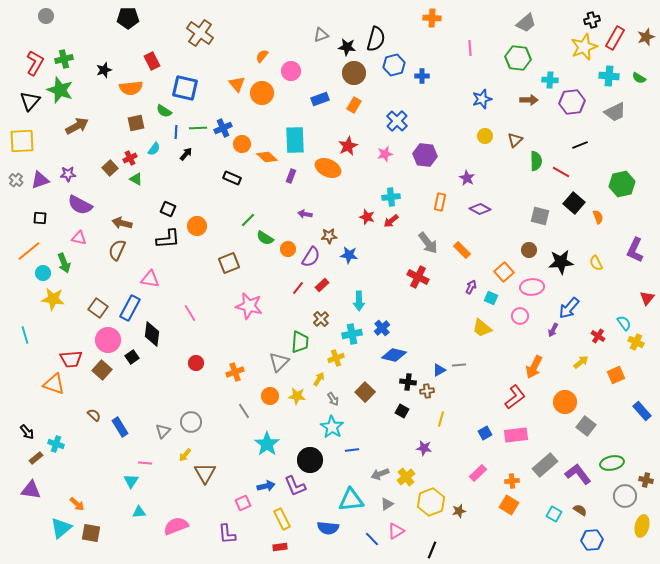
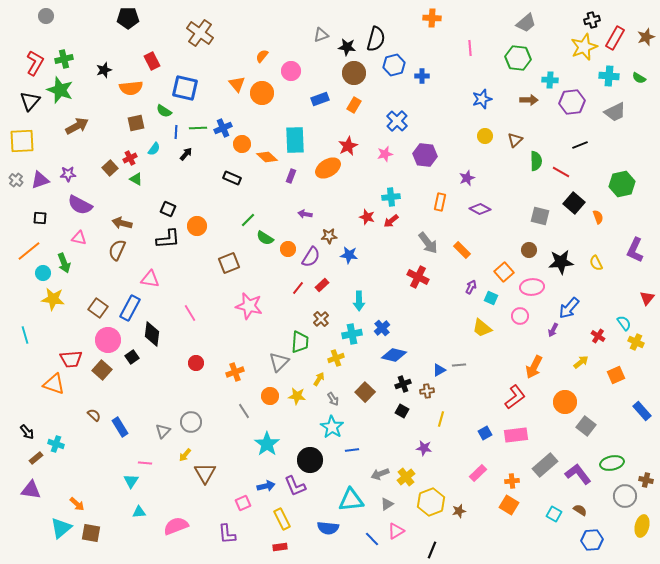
orange ellipse at (328, 168): rotated 55 degrees counterclockwise
purple star at (467, 178): rotated 21 degrees clockwise
black cross at (408, 382): moved 5 px left, 2 px down; rotated 28 degrees counterclockwise
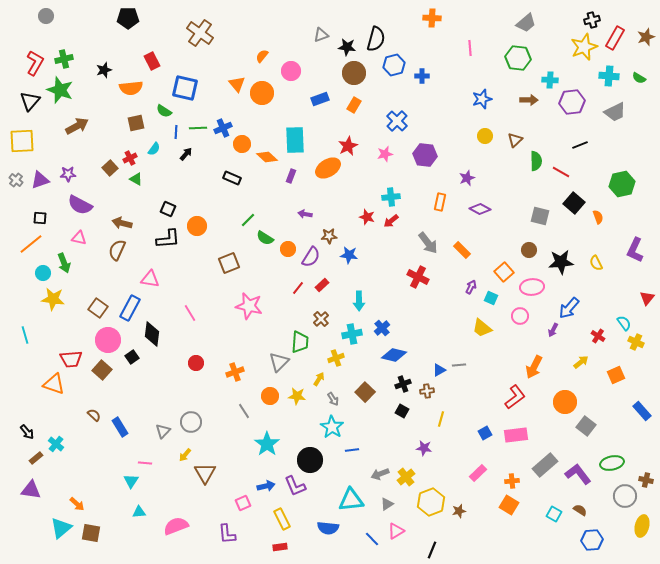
orange line at (29, 251): moved 2 px right, 7 px up
cyan cross at (56, 444): rotated 21 degrees clockwise
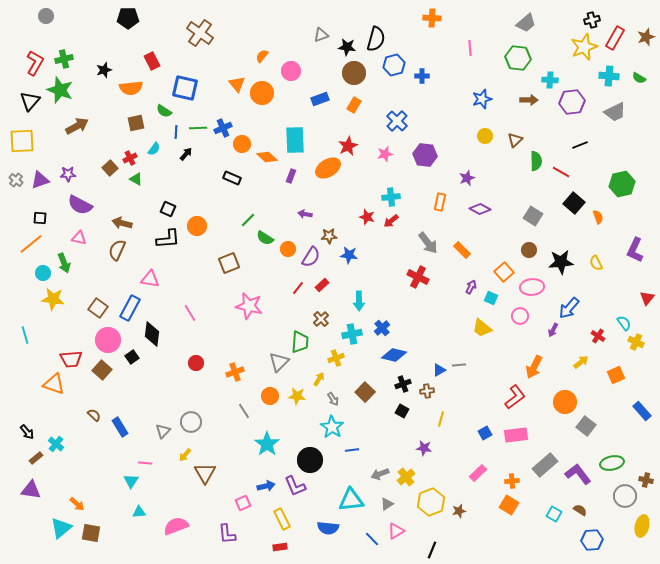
gray square at (540, 216): moved 7 px left; rotated 18 degrees clockwise
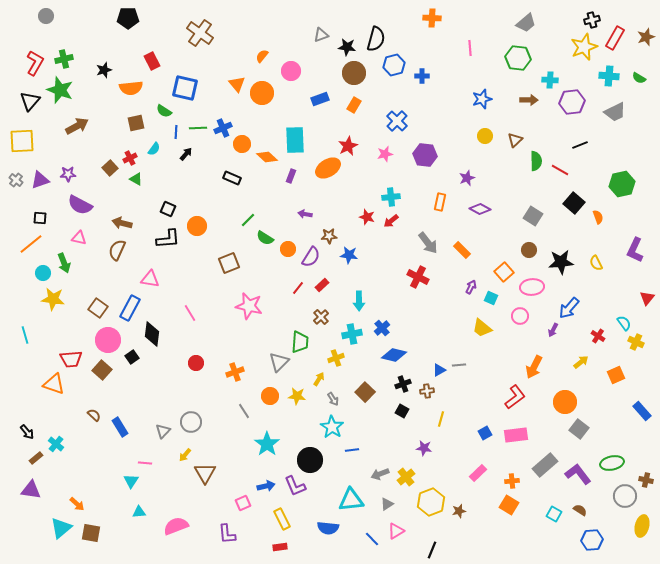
red line at (561, 172): moved 1 px left, 2 px up
brown cross at (321, 319): moved 2 px up
gray square at (586, 426): moved 7 px left, 3 px down
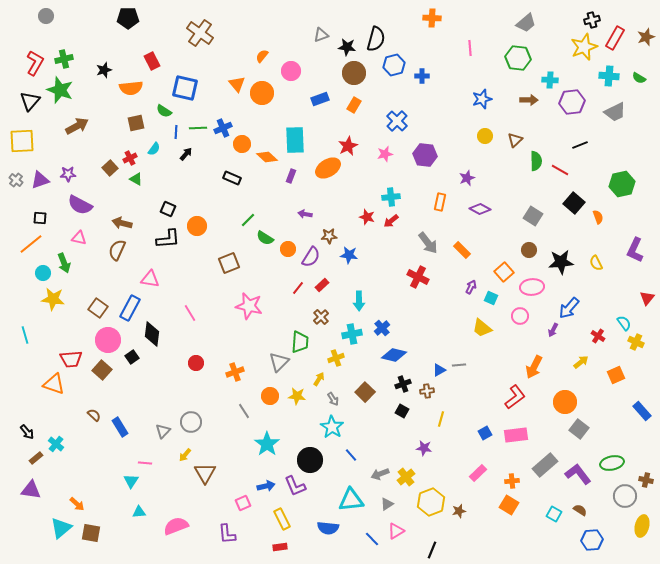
blue line at (352, 450): moved 1 px left, 5 px down; rotated 56 degrees clockwise
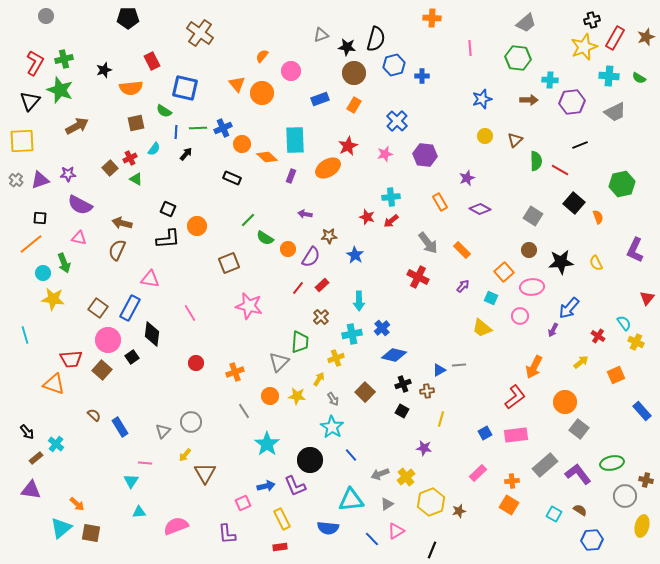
orange rectangle at (440, 202): rotated 42 degrees counterclockwise
blue star at (349, 255): moved 6 px right; rotated 24 degrees clockwise
purple arrow at (471, 287): moved 8 px left, 1 px up; rotated 16 degrees clockwise
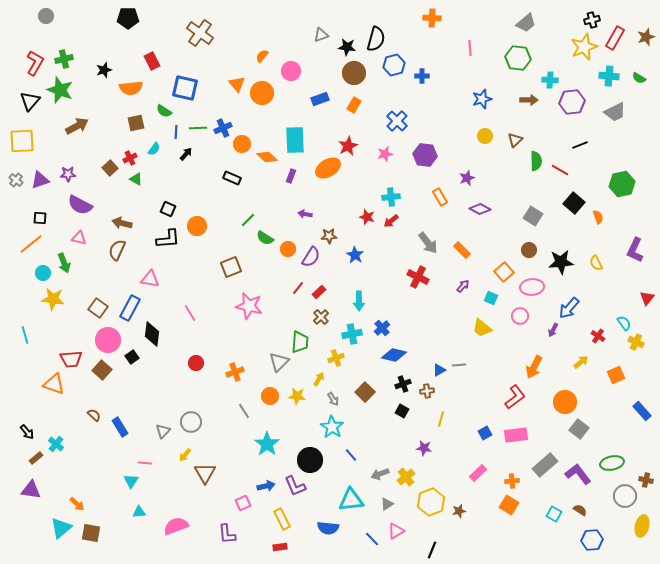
orange rectangle at (440, 202): moved 5 px up
brown square at (229, 263): moved 2 px right, 4 px down
red rectangle at (322, 285): moved 3 px left, 7 px down
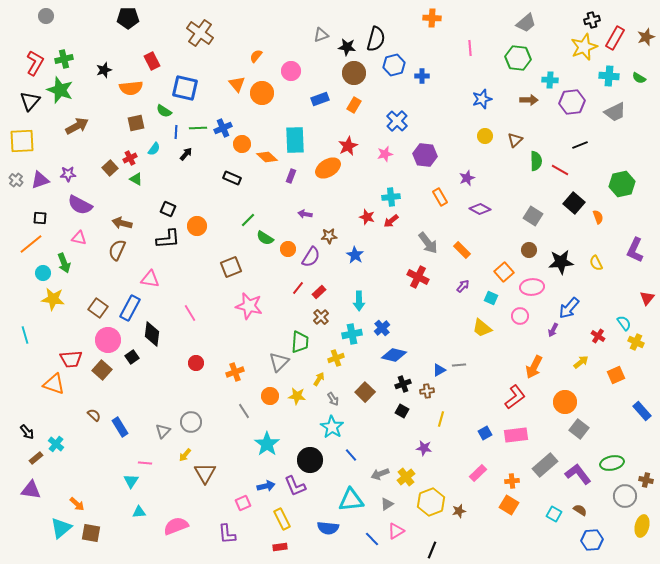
orange semicircle at (262, 56): moved 6 px left
